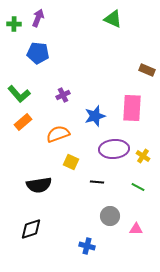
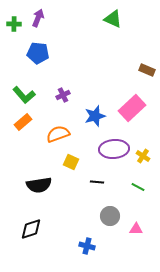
green L-shape: moved 5 px right, 1 px down
pink rectangle: rotated 44 degrees clockwise
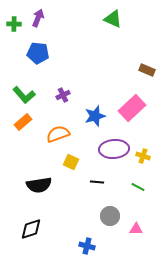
yellow cross: rotated 16 degrees counterclockwise
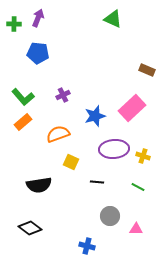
green L-shape: moved 1 px left, 2 px down
black diamond: moved 1 px left, 1 px up; rotated 55 degrees clockwise
